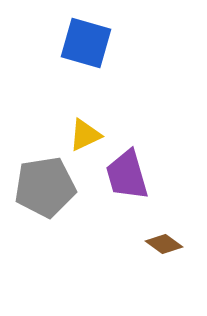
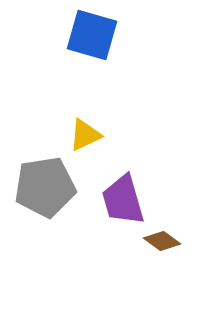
blue square: moved 6 px right, 8 px up
purple trapezoid: moved 4 px left, 25 px down
brown diamond: moved 2 px left, 3 px up
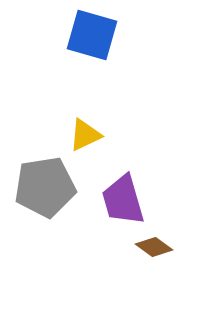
brown diamond: moved 8 px left, 6 px down
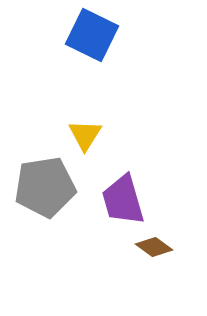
blue square: rotated 10 degrees clockwise
yellow triangle: rotated 33 degrees counterclockwise
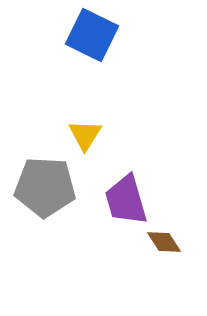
gray pentagon: rotated 12 degrees clockwise
purple trapezoid: moved 3 px right
brown diamond: moved 10 px right, 5 px up; rotated 21 degrees clockwise
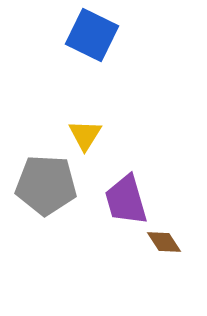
gray pentagon: moved 1 px right, 2 px up
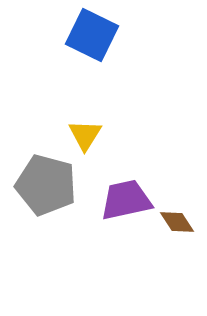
gray pentagon: rotated 12 degrees clockwise
purple trapezoid: rotated 94 degrees clockwise
brown diamond: moved 13 px right, 20 px up
